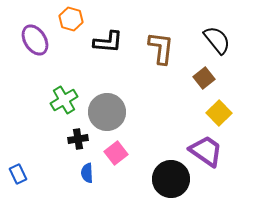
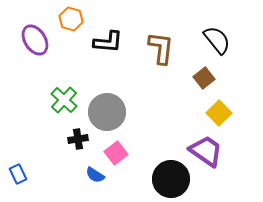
green cross: rotated 16 degrees counterclockwise
blue semicircle: moved 8 px right, 2 px down; rotated 54 degrees counterclockwise
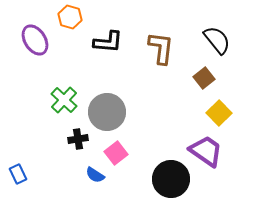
orange hexagon: moved 1 px left, 2 px up
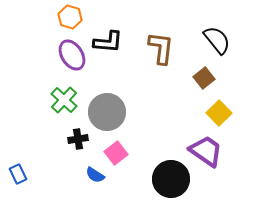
purple ellipse: moved 37 px right, 15 px down
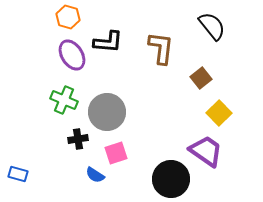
orange hexagon: moved 2 px left
black semicircle: moved 5 px left, 14 px up
brown square: moved 3 px left
green cross: rotated 20 degrees counterclockwise
pink square: rotated 20 degrees clockwise
blue rectangle: rotated 48 degrees counterclockwise
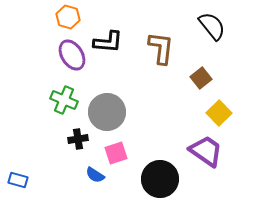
blue rectangle: moved 6 px down
black circle: moved 11 px left
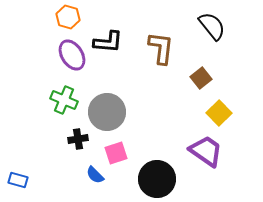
blue semicircle: rotated 12 degrees clockwise
black circle: moved 3 px left
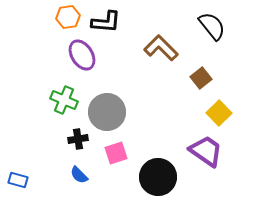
orange hexagon: rotated 25 degrees counterclockwise
black L-shape: moved 2 px left, 20 px up
brown L-shape: rotated 52 degrees counterclockwise
purple ellipse: moved 10 px right
blue semicircle: moved 16 px left
black circle: moved 1 px right, 2 px up
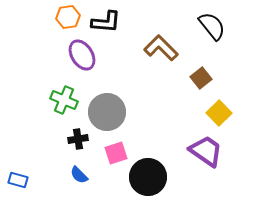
black circle: moved 10 px left
